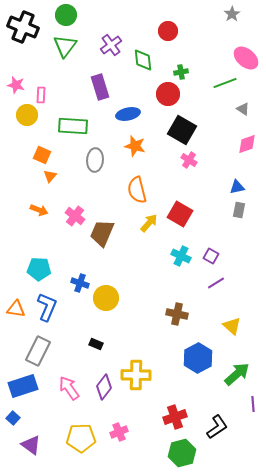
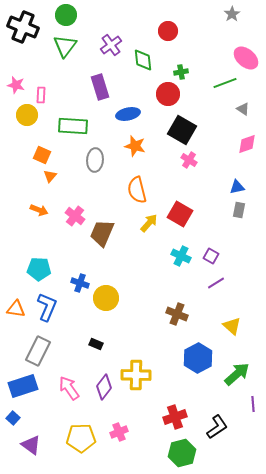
brown cross at (177, 314): rotated 10 degrees clockwise
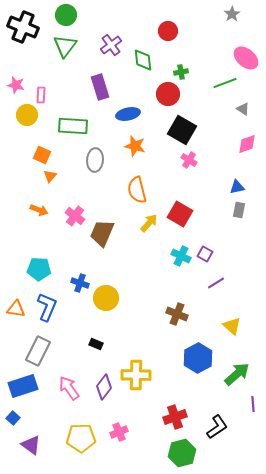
purple square at (211, 256): moved 6 px left, 2 px up
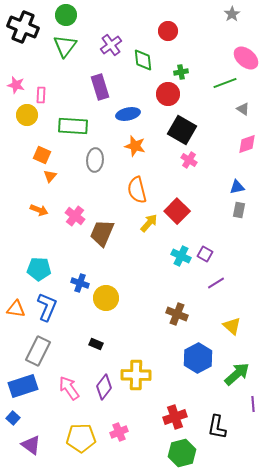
red square at (180, 214): moved 3 px left, 3 px up; rotated 15 degrees clockwise
black L-shape at (217, 427): rotated 135 degrees clockwise
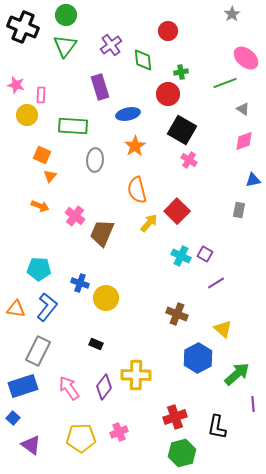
pink diamond at (247, 144): moved 3 px left, 3 px up
orange star at (135, 146): rotated 25 degrees clockwise
blue triangle at (237, 187): moved 16 px right, 7 px up
orange arrow at (39, 210): moved 1 px right, 4 px up
blue L-shape at (47, 307): rotated 16 degrees clockwise
yellow triangle at (232, 326): moved 9 px left, 3 px down
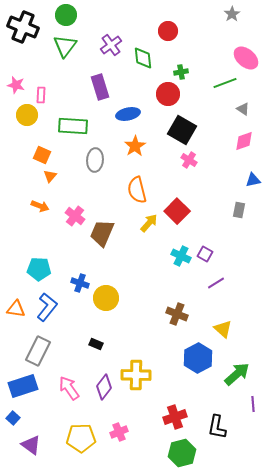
green diamond at (143, 60): moved 2 px up
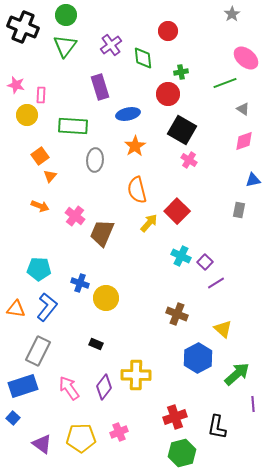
orange square at (42, 155): moved 2 px left, 1 px down; rotated 30 degrees clockwise
purple square at (205, 254): moved 8 px down; rotated 14 degrees clockwise
purple triangle at (31, 445): moved 11 px right, 1 px up
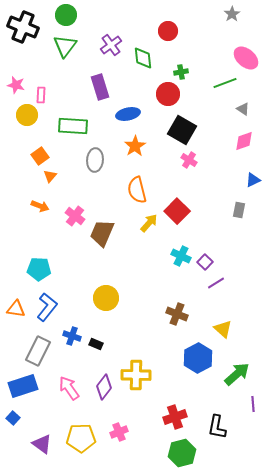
blue triangle at (253, 180): rotated 14 degrees counterclockwise
blue cross at (80, 283): moved 8 px left, 53 px down
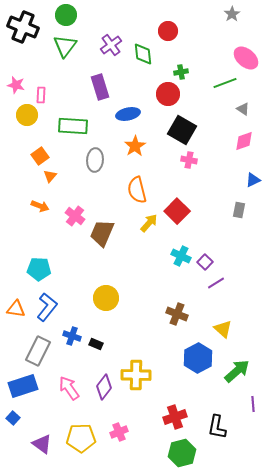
green diamond at (143, 58): moved 4 px up
pink cross at (189, 160): rotated 21 degrees counterclockwise
green arrow at (237, 374): moved 3 px up
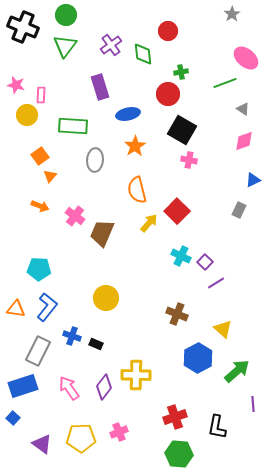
gray rectangle at (239, 210): rotated 14 degrees clockwise
green hexagon at (182, 453): moved 3 px left, 1 px down; rotated 20 degrees clockwise
